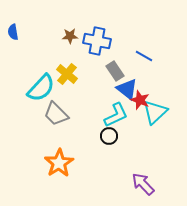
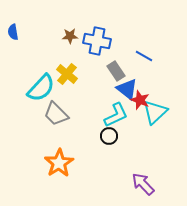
gray rectangle: moved 1 px right
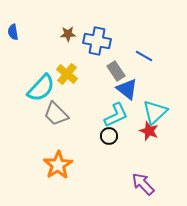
brown star: moved 2 px left, 2 px up
red star: moved 9 px right, 31 px down
orange star: moved 1 px left, 2 px down
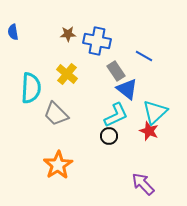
cyan semicircle: moved 10 px left; rotated 40 degrees counterclockwise
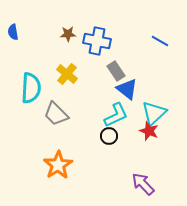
blue line: moved 16 px right, 15 px up
cyan triangle: moved 1 px left, 1 px down
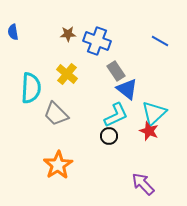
blue cross: rotated 8 degrees clockwise
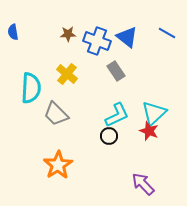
blue line: moved 7 px right, 8 px up
blue triangle: moved 52 px up
cyan L-shape: moved 1 px right
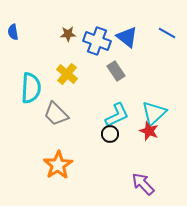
black circle: moved 1 px right, 2 px up
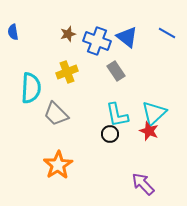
brown star: rotated 14 degrees counterclockwise
yellow cross: moved 2 px up; rotated 30 degrees clockwise
cyan L-shape: rotated 104 degrees clockwise
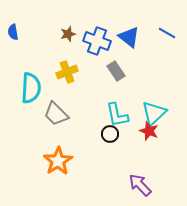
blue triangle: moved 2 px right
orange star: moved 4 px up
purple arrow: moved 3 px left, 1 px down
